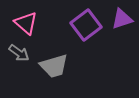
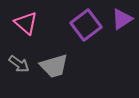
purple triangle: rotated 15 degrees counterclockwise
gray arrow: moved 11 px down
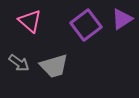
pink triangle: moved 4 px right, 2 px up
gray arrow: moved 1 px up
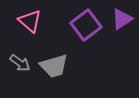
gray arrow: moved 1 px right
